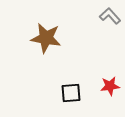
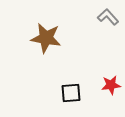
gray L-shape: moved 2 px left, 1 px down
red star: moved 1 px right, 1 px up
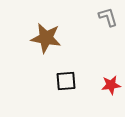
gray L-shape: rotated 25 degrees clockwise
black square: moved 5 px left, 12 px up
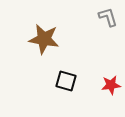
brown star: moved 2 px left, 1 px down
black square: rotated 20 degrees clockwise
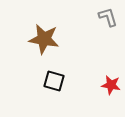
black square: moved 12 px left
red star: rotated 18 degrees clockwise
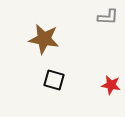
gray L-shape: rotated 110 degrees clockwise
black square: moved 1 px up
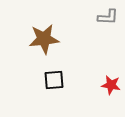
brown star: rotated 16 degrees counterclockwise
black square: rotated 20 degrees counterclockwise
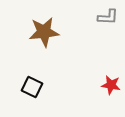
brown star: moved 7 px up
black square: moved 22 px left, 7 px down; rotated 30 degrees clockwise
